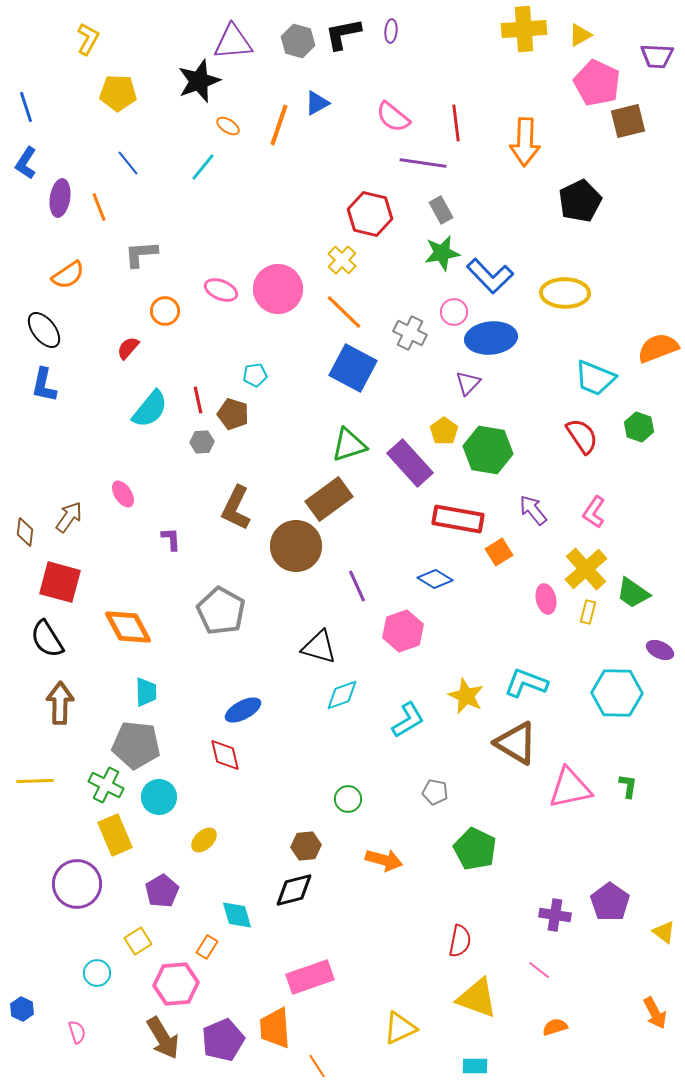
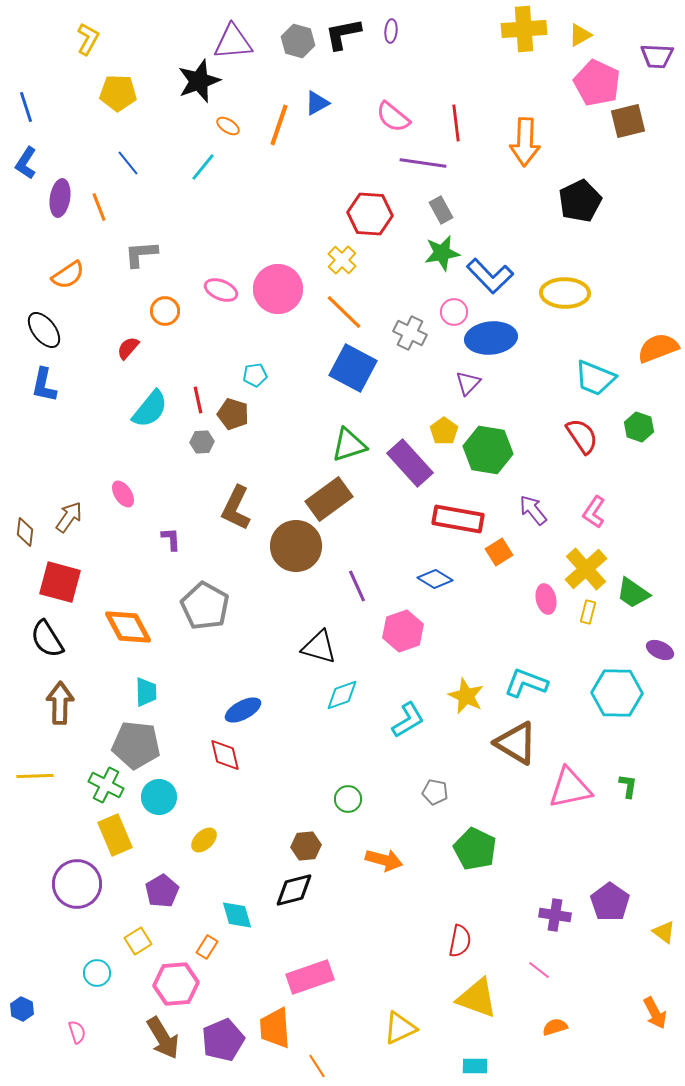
red hexagon at (370, 214): rotated 9 degrees counterclockwise
gray pentagon at (221, 611): moved 16 px left, 5 px up
yellow line at (35, 781): moved 5 px up
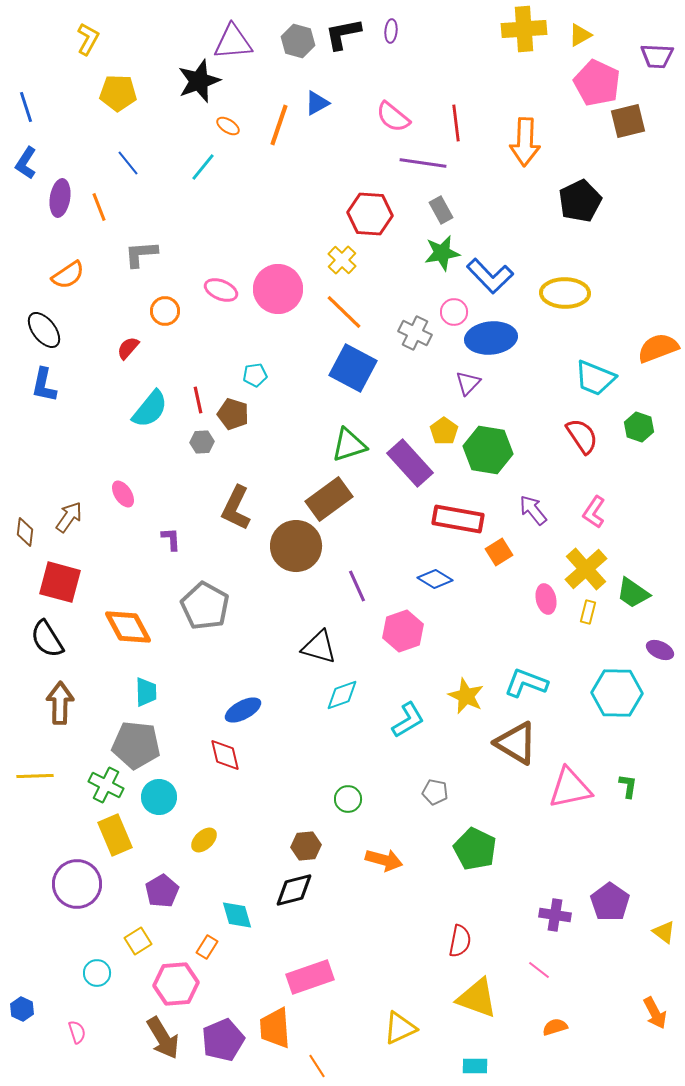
gray cross at (410, 333): moved 5 px right
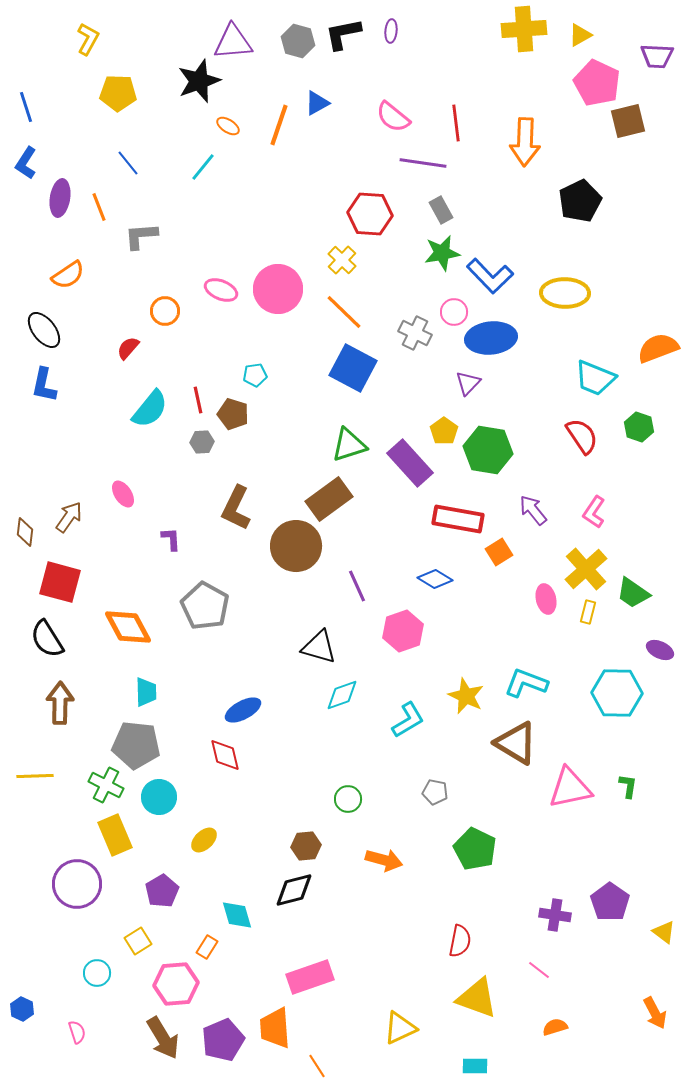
gray L-shape at (141, 254): moved 18 px up
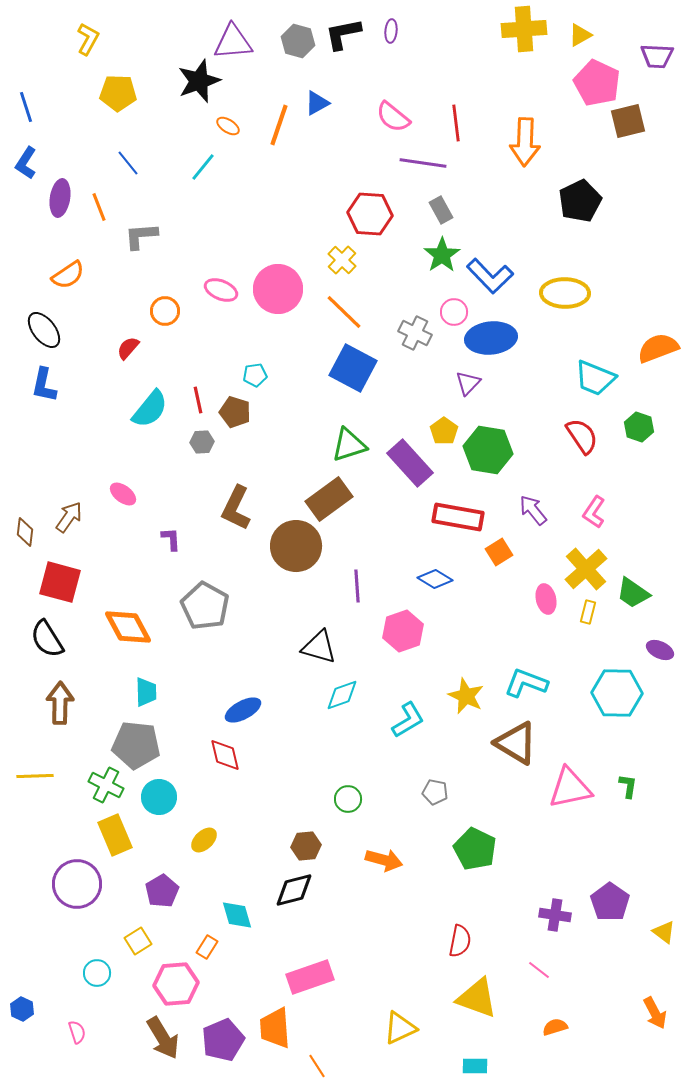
green star at (442, 253): moved 2 px down; rotated 24 degrees counterclockwise
brown pentagon at (233, 414): moved 2 px right, 2 px up
pink ellipse at (123, 494): rotated 20 degrees counterclockwise
red rectangle at (458, 519): moved 2 px up
purple line at (357, 586): rotated 20 degrees clockwise
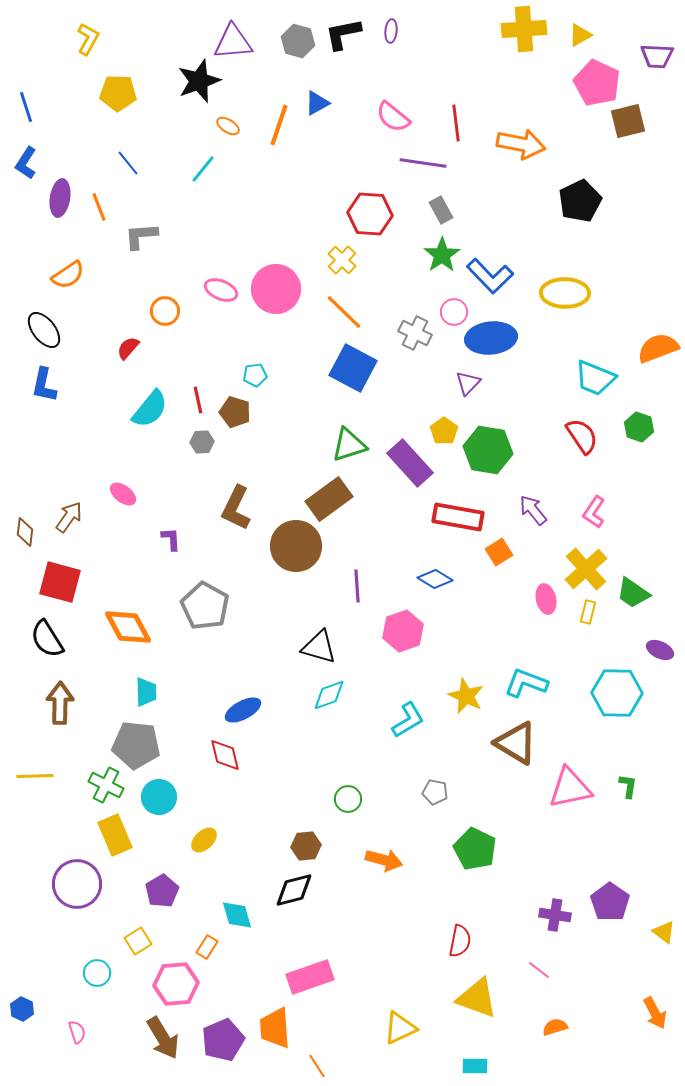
orange arrow at (525, 142): moved 4 px left, 2 px down; rotated 81 degrees counterclockwise
cyan line at (203, 167): moved 2 px down
pink circle at (278, 289): moved 2 px left
cyan diamond at (342, 695): moved 13 px left
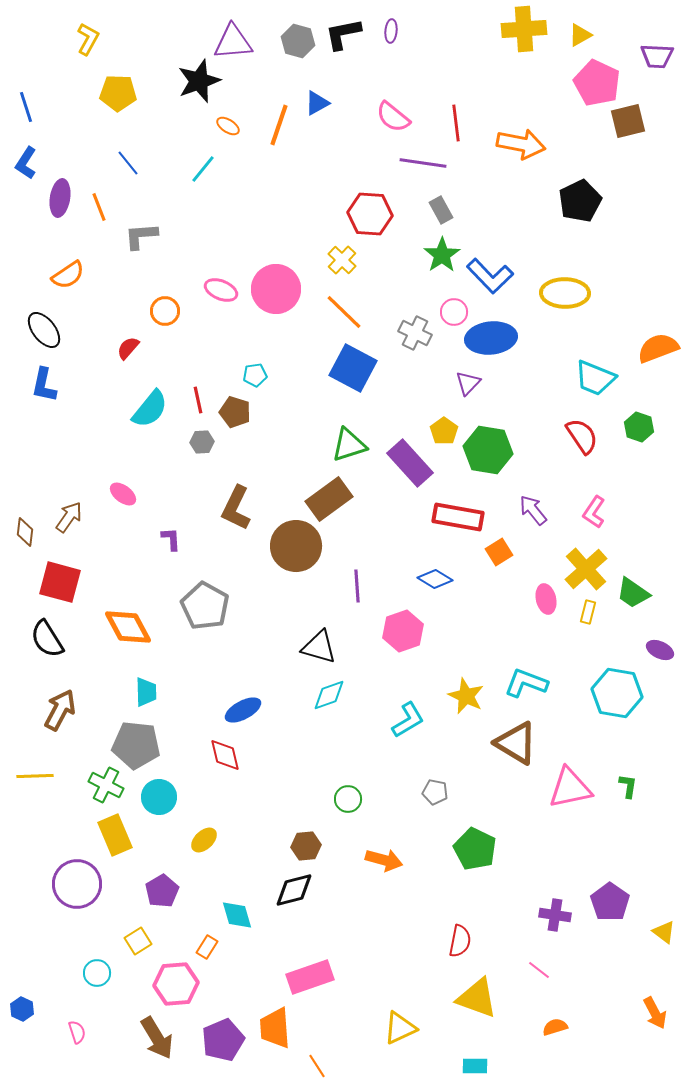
cyan hexagon at (617, 693): rotated 9 degrees clockwise
brown arrow at (60, 703): moved 7 px down; rotated 27 degrees clockwise
brown arrow at (163, 1038): moved 6 px left
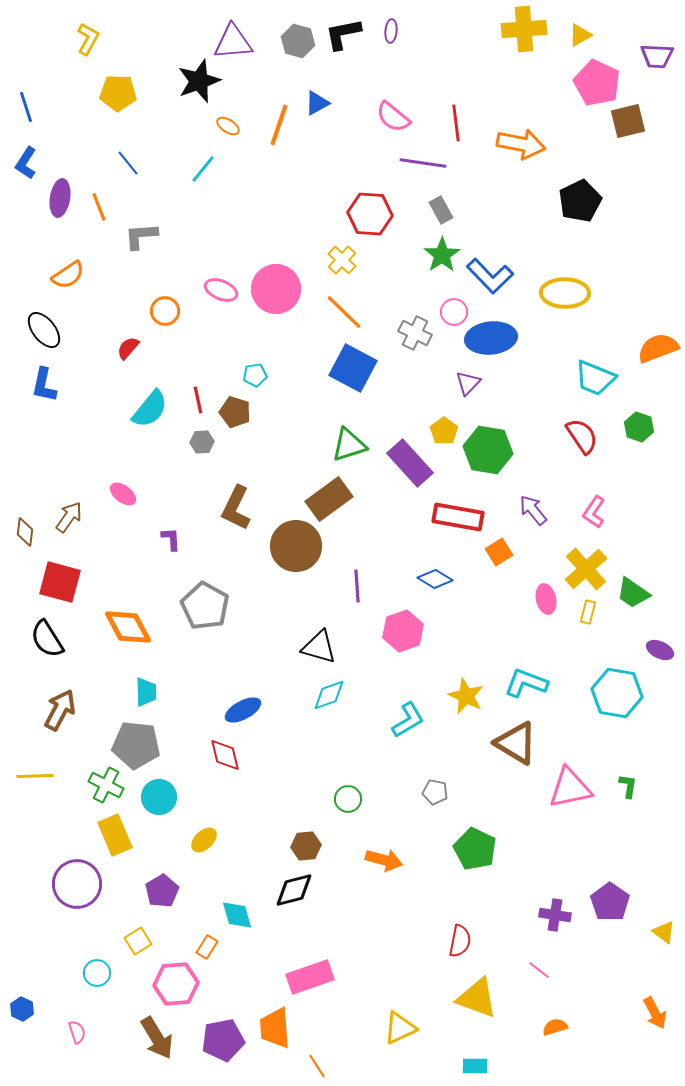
purple pentagon at (223, 1040): rotated 12 degrees clockwise
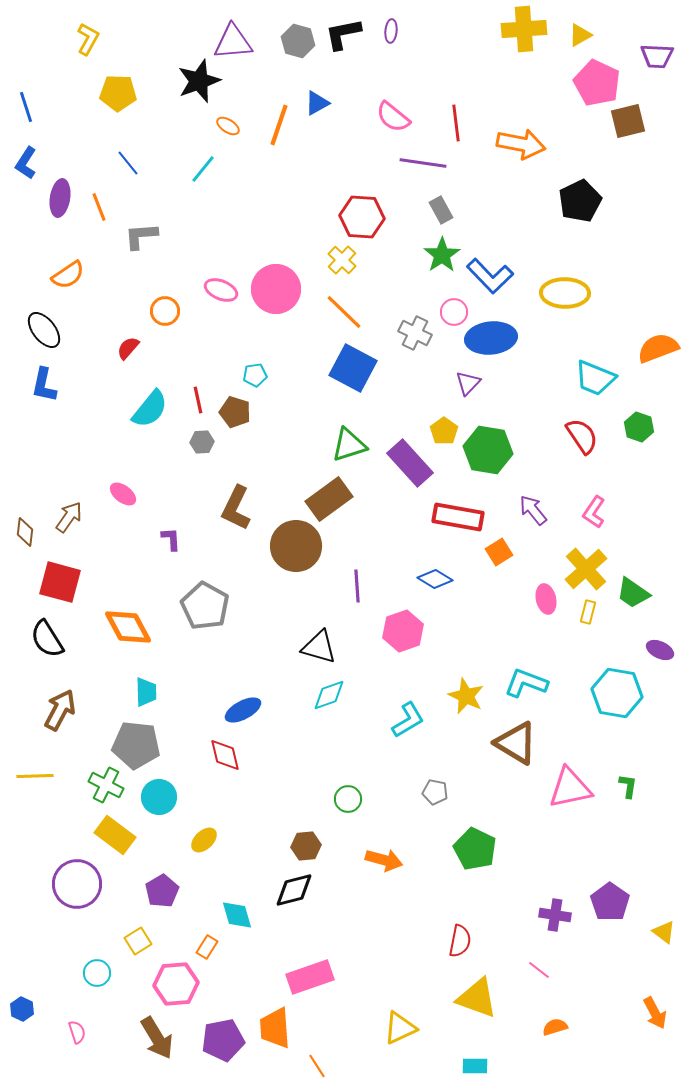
red hexagon at (370, 214): moved 8 px left, 3 px down
yellow rectangle at (115, 835): rotated 30 degrees counterclockwise
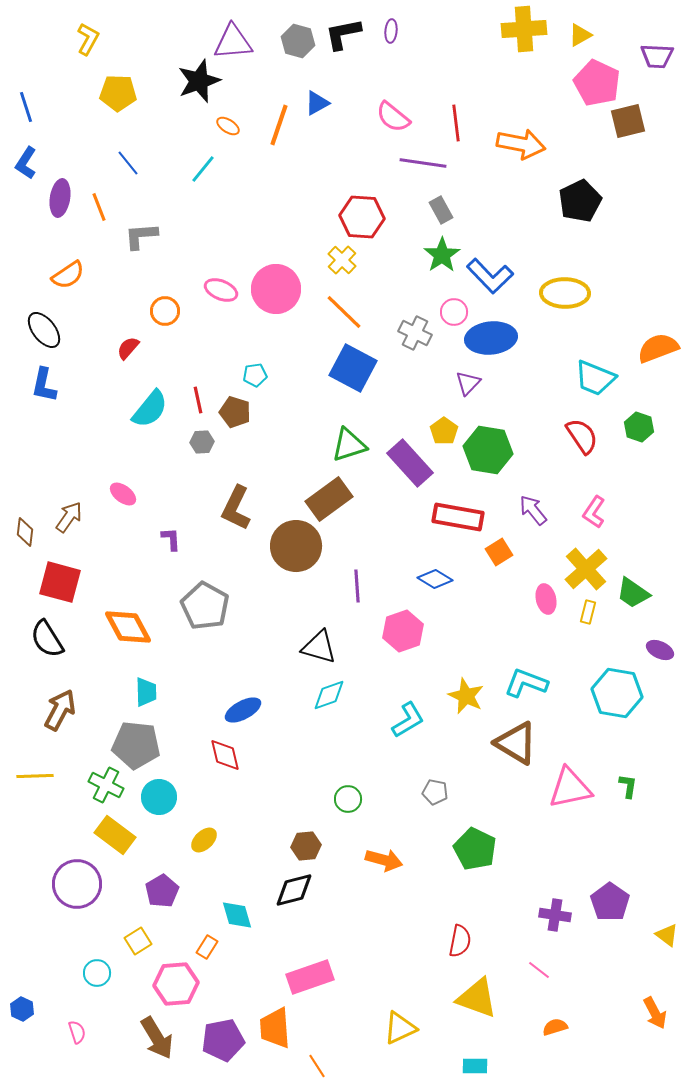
yellow triangle at (664, 932): moved 3 px right, 3 px down
